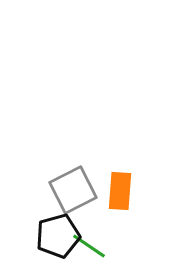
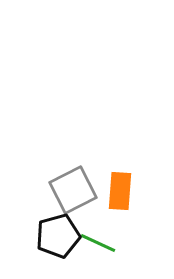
green line: moved 9 px right, 3 px up; rotated 9 degrees counterclockwise
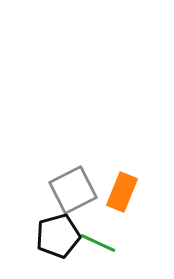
orange rectangle: moved 2 px right, 1 px down; rotated 18 degrees clockwise
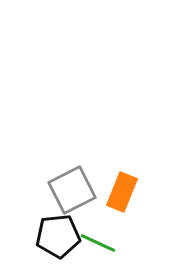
gray square: moved 1 px left
black pentagon: rotated 9 degrees clockwise
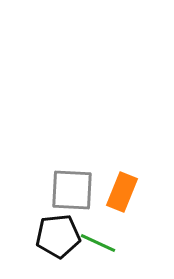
gray square: rotated 30 degrees clockwise
